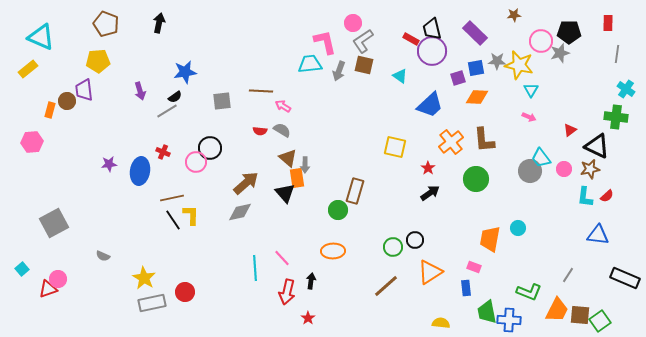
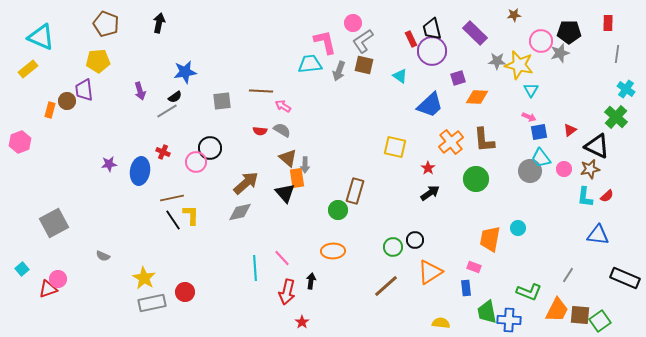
red rectangle at (411, 39): rotated 35 degrees clockwise
blue square at (476, 68): moved 63 px right, 64 px down
green cross at (616, 117): rotated 35 degrees clockwise
pink hexagon at (32, 142): moved 12 px left; rotated 15 degrees counterclockwise
red star at (308, 318): moved 6 px left, 4 px down
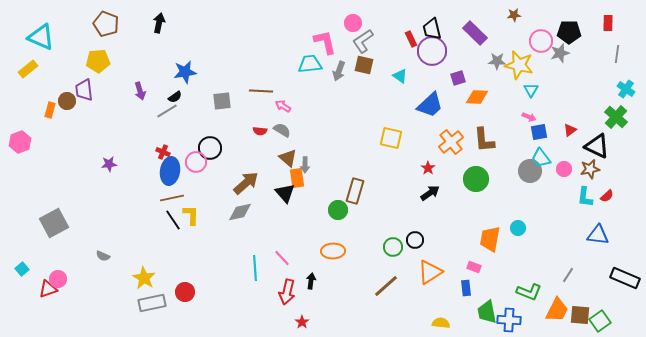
yellow square at (395, 147): moved 4 px left, 9 px up
blue ellipse at (140, 171): moved 30 px right
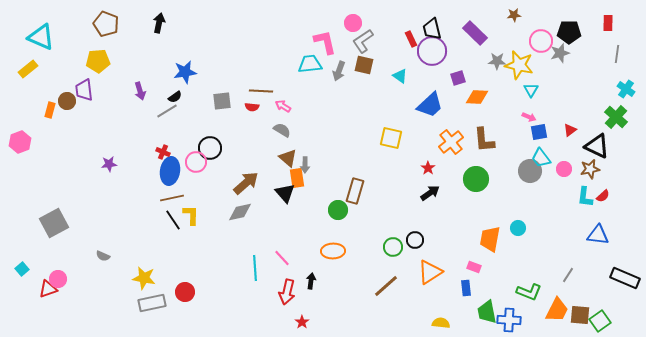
red semicircle at (260, 131): moved 8 px left, 24 px up
red semicircle at (607, 196): moved 4 px left
yellow star at (144, 278): rotated 20 degrees counterclockwise
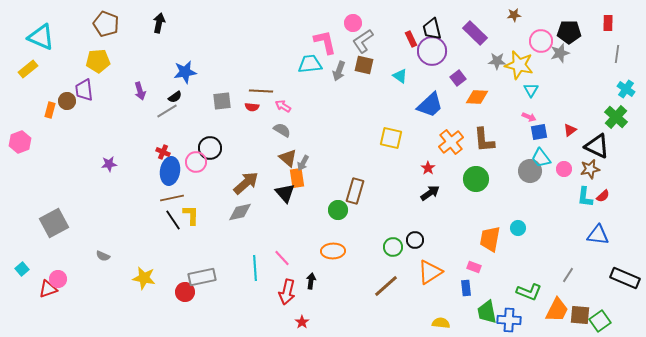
purple square at (458, 78): rotated 21 degrees counterclockwise
gray arrow at (305, 165): moved 2 px left, 2 px up; rotated 28 degrees clockwise
gray rectangle at (152, 303): moved 50 px right, 26 px up
